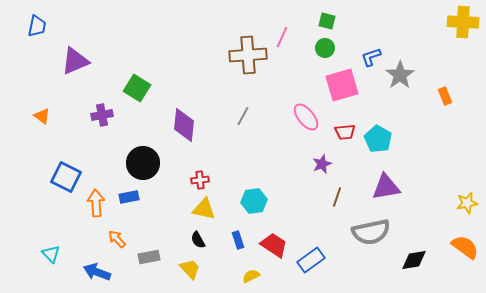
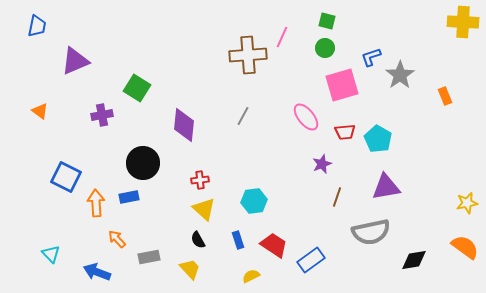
orange triangle at (42, 116): moved 2 px left, 5 px up
yellow triangle at (204, 209): rotated 30 degrees clockwise
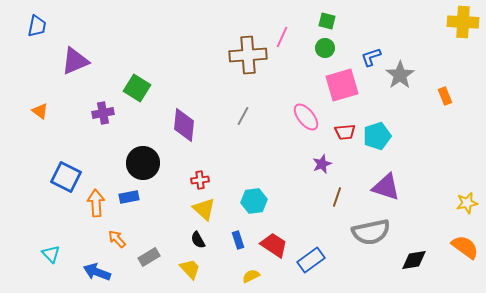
purple cross at (102, 115): moved 1 px right, 2 px up
cyan pentagon at (378, 139): moved 1 px left, 3 px up; rotated 24 degrees clockwise
purple triangle at (386, 187): rotated 28 degrees clockwise
gray rectangle at (149, 257): rotated 20 degrees counterclockwise
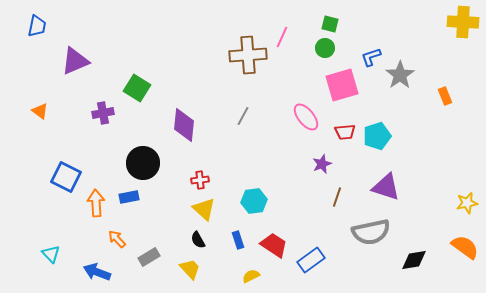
green square at (327, 21): moved 3 px right, 3 px down
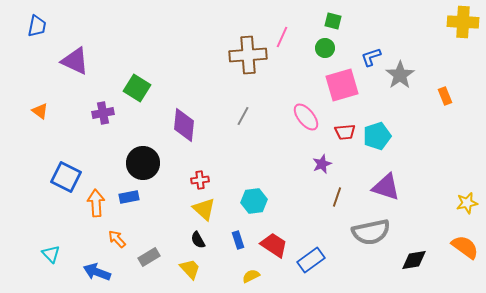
green square at (330, 24): moved 3 px right, 3 px up
purple triangle at (75, 61): rotated 48 degrees clockwise
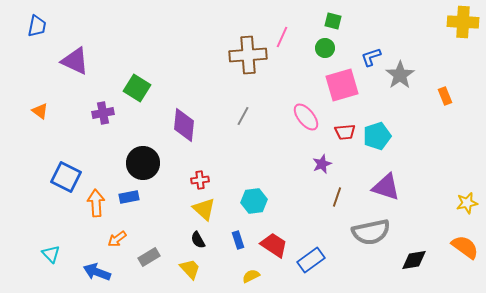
orange arrow at (117, 239): rotated 84 degrees counterclockwise
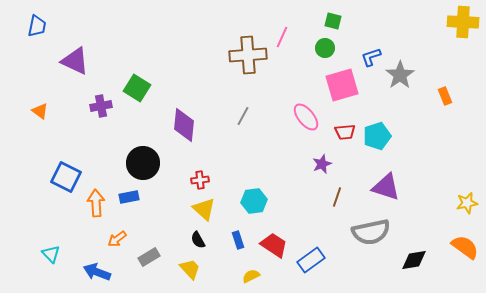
purple cross at (103, 113): moved 2 px left, 7 px up
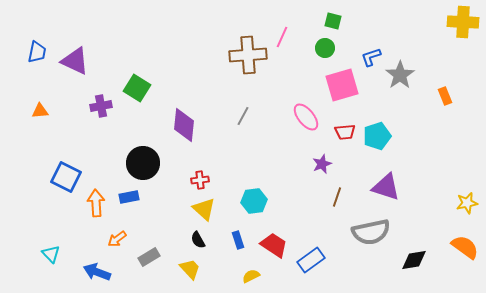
blue trapezoid at (37, 26): moved 26 px down
orange triangle at (40, 111): rotated 42 degrees counterclockwise
